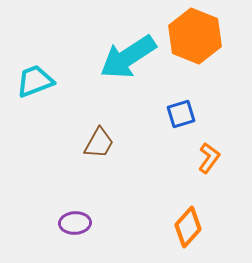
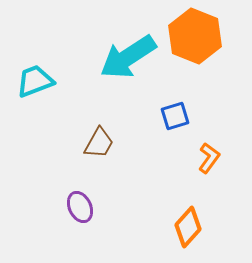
blue square: moved 6 px left, 2 px down
purple ellipse: moved 5 px right, 16 px up; rotated 68 degrees clockwise
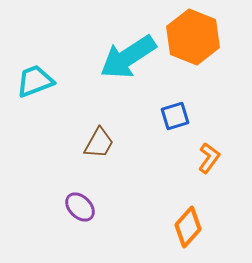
orange hexagon: moved 2 px left, 1 px down
purple ellipse: rotated 20 degrees counterclockwise
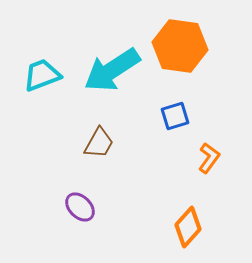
orange hexagon: moved 13 px left, 9 px down; rotated 14 degrees counterclockwise
cyan arrow: moved 16 px left, 13 px down
cyan trapezoid: moved 7 px right, 6 px up
